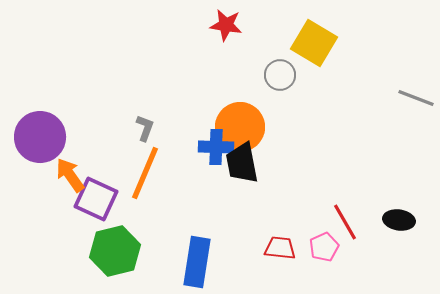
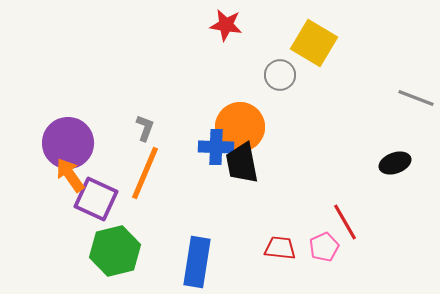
purple circle: moved 28 px right, 6 px down
black ellipse: moved 4 px left, 57 px up; rotated 28 degrees counterclockwise
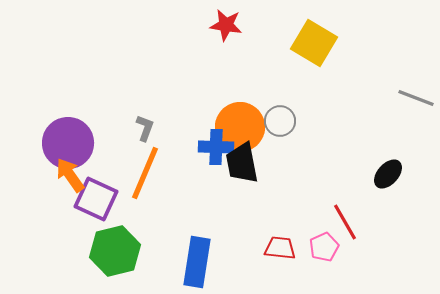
gray circle: moved 46 px down
black ellipse: moved 7 px left, 11 px down; rotated 28 degrees counterclockwise
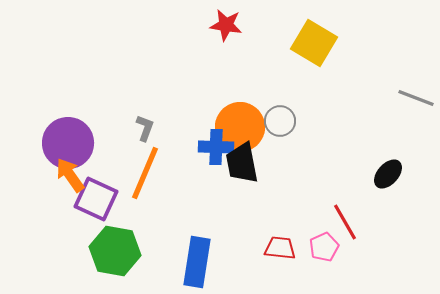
green hexagon: rotated 24 degrees clockwise
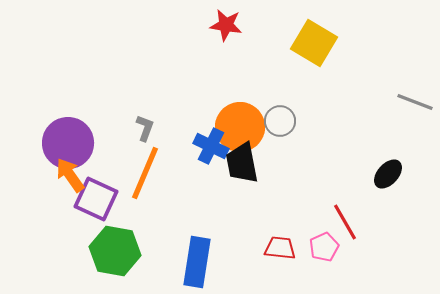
gray line: moved 1 px left, 4 px down
blue cross: moved 5 px left, 1 px up; rotated 24 degrees clockwise
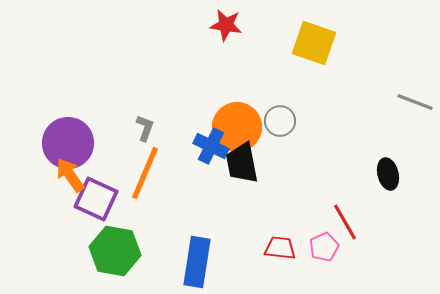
yellow square: rotated 12 degrees counterclockwise
orange circle: moved 3 px left
black ellipse: rotated 56 degrees counterclockwise
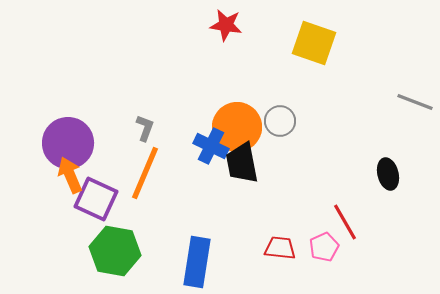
orange arrow: rotated 12 degrees clockwise
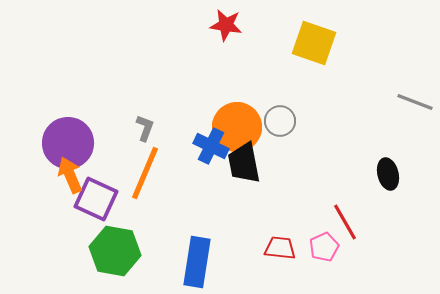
black trapezoid: moved 2 px right
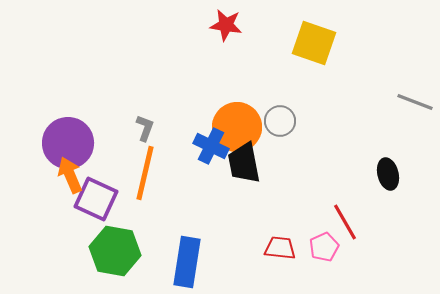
orange line: rotated 10 degrees counterclockwise
blue rectangle: moved 10 px left
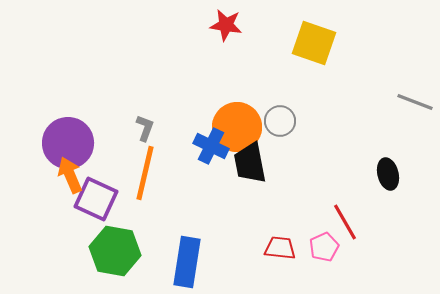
black trapezoid: moved 6 px right
